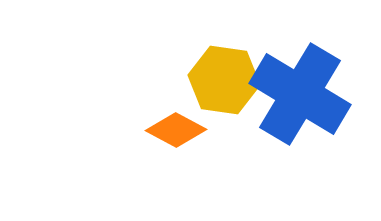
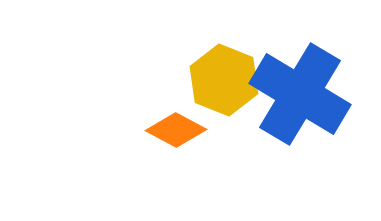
yellow hexagon: rotated 14 degrees clockwise
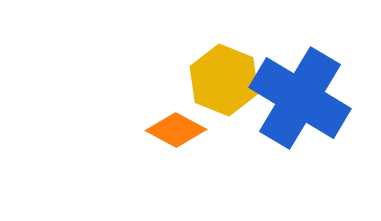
blue cross: moved 4 px down
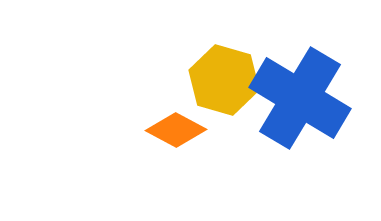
yellow hexagon: rotated 6 degrees counterclockwise
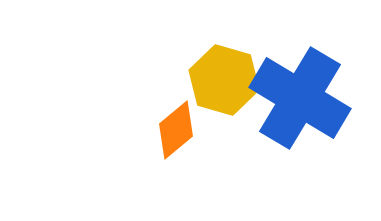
orange diamond: rotated 68 degrees counterclockwise
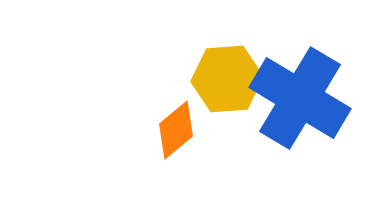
yellow hexagon: moved 3 px right, 1 px up; rotated 20 degrees counterclockwise
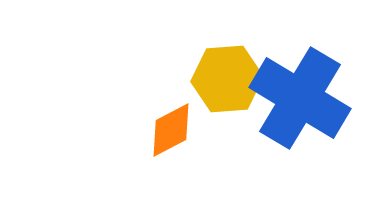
orange diamond: moved 5 px left; rotated 12 degrees clockwise
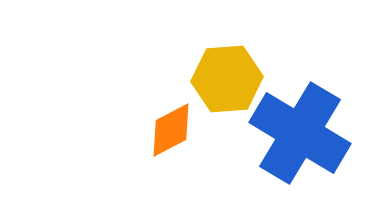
blue cross: moved 35 px down
